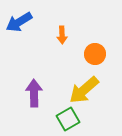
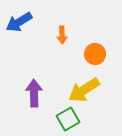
yellow arrow: rotated 8 degrees clockwise
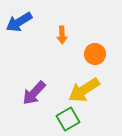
purple arrow: rotated 136 degrees counterclockwise
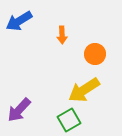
blue arrow: moved 1 px up
purple arrow: moved 15 px left, 17 px down
green square: moved 1 px right, 1 px down
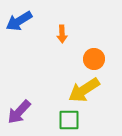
orange arrow: moved 1 px up
orange circle: moved 1 px left, 5 px down
purple arrow: moved 2 px down
green square: rotated 30 degrees clockwise
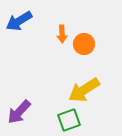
orange circle: moved 10 px left, 15 px up
green square: rotated 20 degrees counterclockwise
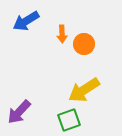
blue arrow: moved 7 px right
